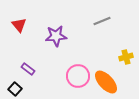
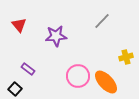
gray line: rotated 24 degrees counterclockwise
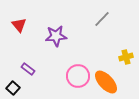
gray line: moved 2 px up
black square: moved 2 px left, 1 px up
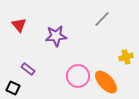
black square: rotated 16 degrees counterclockwise
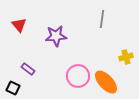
gray line: rotated 36 degrees counterclockwise
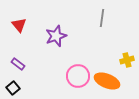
gray line: moved 1 px up
purple star: rotated 15 degrees counterclockwise
yellow cross: moved 1 px right, 3 px down
purple rectangle: moved 10 px left, 5 px up
orange ellipse: moved 1 px right, 1 px up; rotated 25 degrees counterclockwise
black square: rotated 24 degrees clockwise
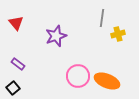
red triangle: moved 3 px left, 2 px up
yellow cross: moved 9 px left, 26 px up
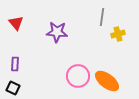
gray line: moved 1 px up
purple star: moved 1 px right, 4 px up; rotated 25 degrees clockwise
purple rectangle: moved 3 px left; rotated 56 degrees clockwise
orange ellipse: rotated 15 degrees clockwise
black square: rotated 24 degrees counterclockwise
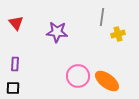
black square: rotated 24 degrees counterclockwise
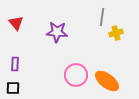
yellow cross: moved 2 px left, 1 px up
pink circle: moved 2 px left, 1 px up
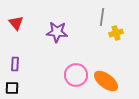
orange ellipse: moved 1 px left
black square: moved 1 px left
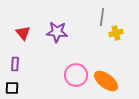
red triangle: moved 7 px right, 10 px down
